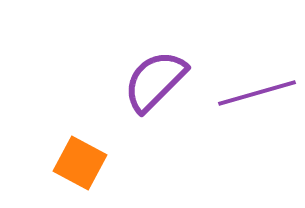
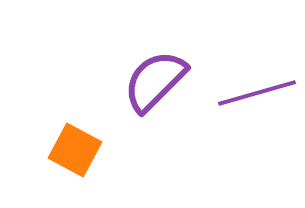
orange square: moved 5 px left, 13 px up
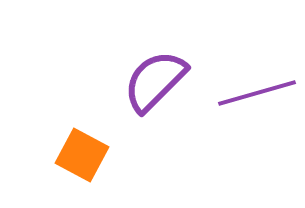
orange square: moved 7 px right, 5 px down
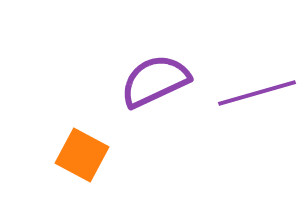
purple semicircle: rotated 20 degrees clockwise
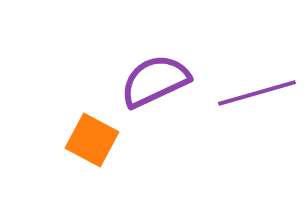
orange square: moved 10 px right, 15 px up
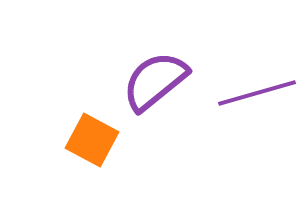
purple semicircle: rotated 14 degrees counterclockwise
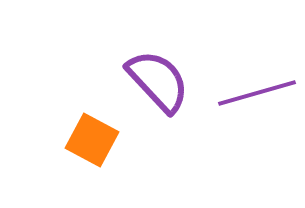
purple semicircle: moved 3 px right; rotated 86 degrees clockwise
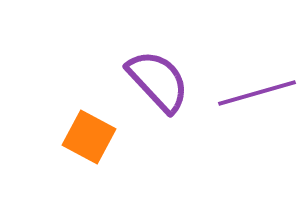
orange square: moved 3 px left, 3 px up
